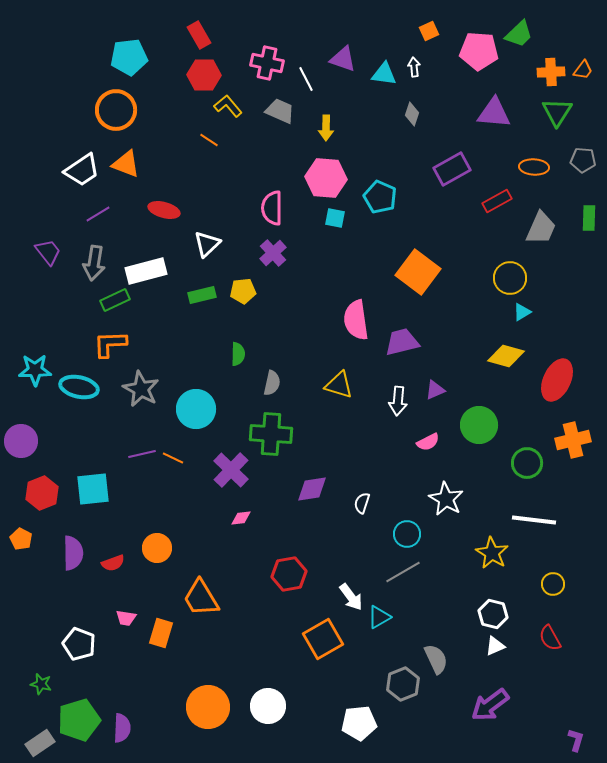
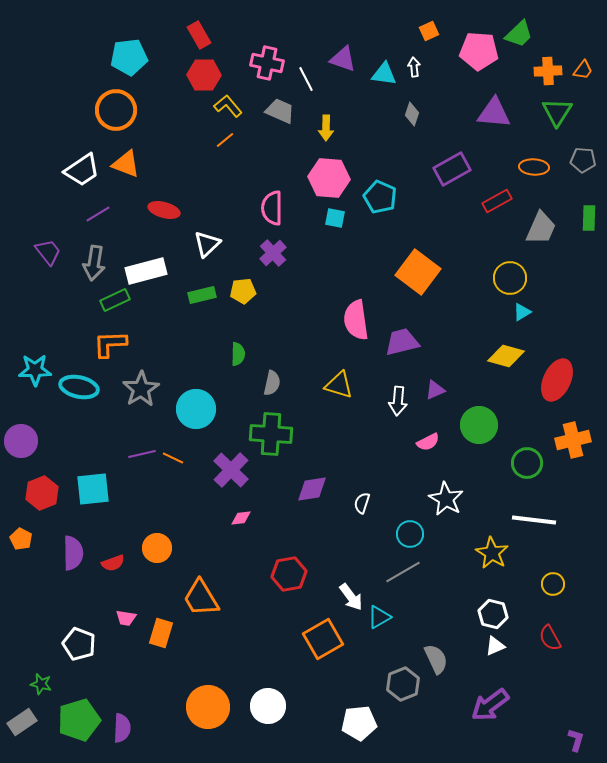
orange cross at (551, 72): moved 3 px left, 1 px up
orange line at (209, 140): moved 16 px right; rotated 72 degrees counterclockwise
pink hexagon at (326, 178): moved 3 px right
gray star at (141, 389): rotated 12 degrees clockwise
cyan circle at (407, 534): moved 3 px right
gray rectangle at (40, 743): moved 18 px left, 21 px up
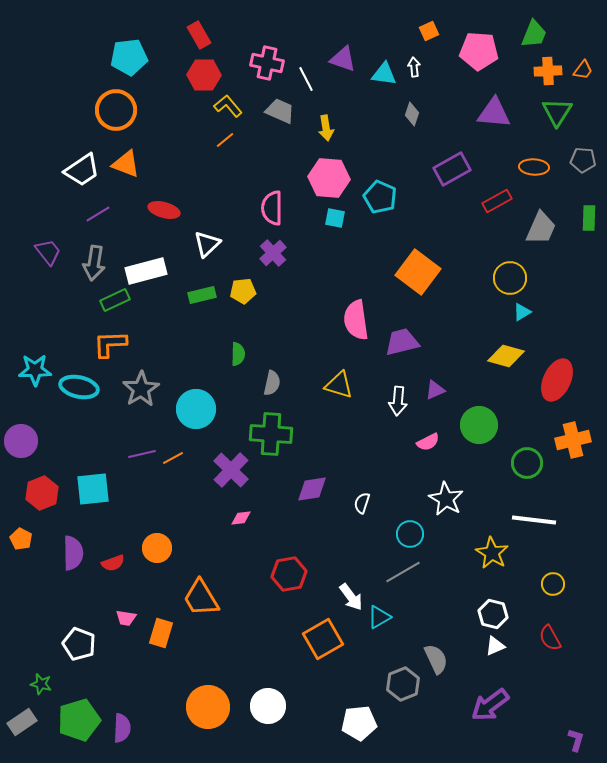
green trapezoid at (519, 34): moved 15 px right; rotated 24 degrees counterclockwise
yellow arrow at (326, 128): rotated 10 degrees counterclockwise
orange line at (173, 458): rotated 55 degrees counterclockwise
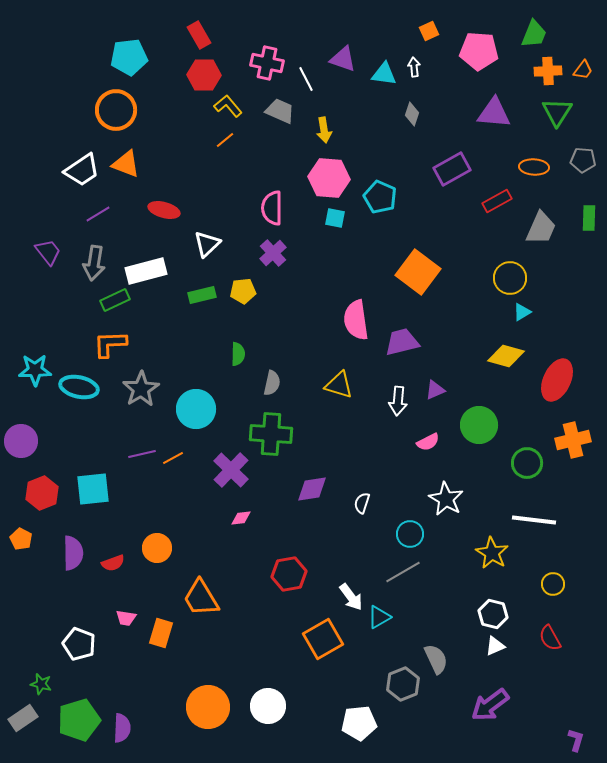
yellow arrow at (326, 128): moved 2 px left, 2 px down
gray rectangle at (22, 722): moved 1 px right, 4 px up
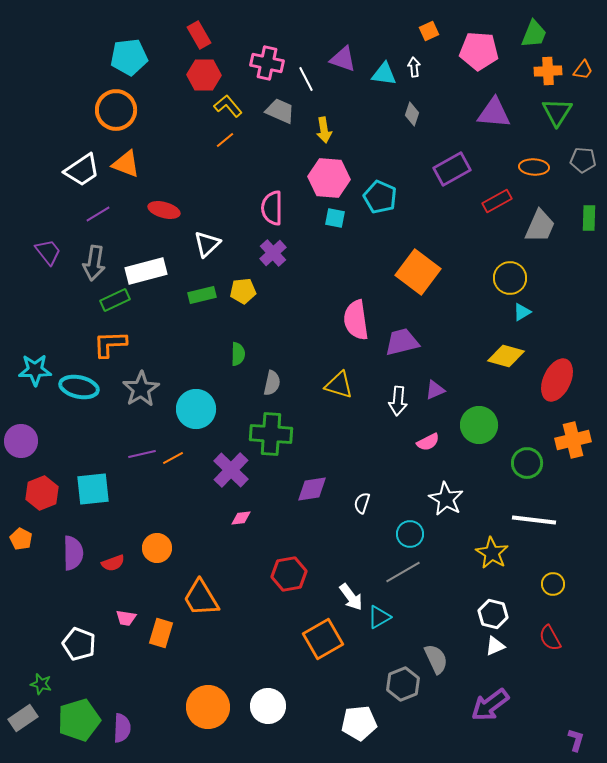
gray trapezoid at (541, 228): moved 1 px left, 2 px up
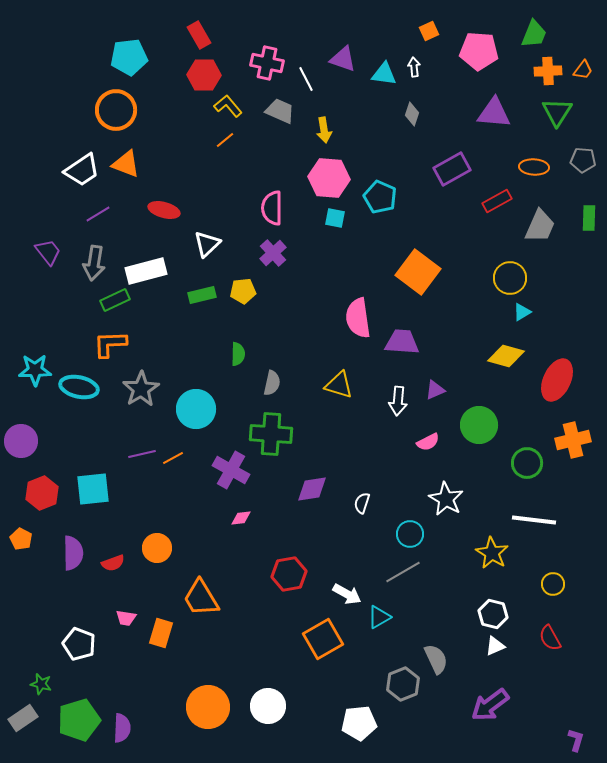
pink semicircle at (356, 320): moved 2 px right, 2 px up
purple trapezoid at (402, 342): rotated 18 degrees clockwise
purple cross at (231, 470): rotated 15 degrees counterclockwise
white arrow at (351, 597): moved 4 px left, 3 px up; rotated 24 degrees counterclockwise
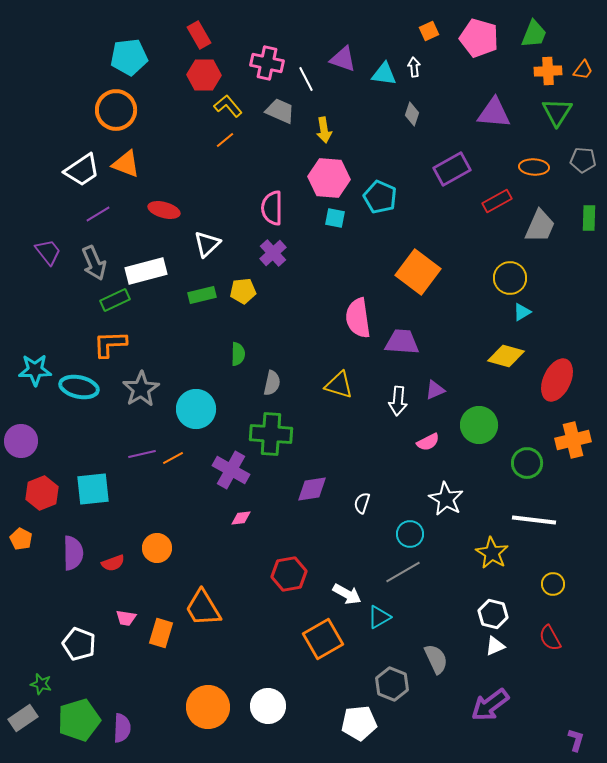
pink pentagon at (479, 51): moved 13 px up; rotated 12 degrees clockwise
gray arrow at (94, 263): rotated 32 degrees counterclockwise
orange trapezoid at (201, 598): moved 2 px right, 10 px down
gray hexagon at (403, 684): moved 11 px left; rotated 16 degrees counterclockwise
